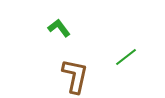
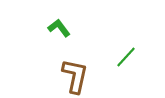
green line: rotated 10 degrees counterclockwise
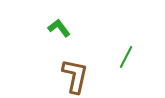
green line: rotated 15 degrees counterclockwise
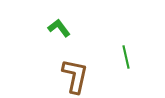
green line: rotated 40 degrees counterclockwise
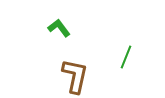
green line: rotated 35 degrees clockwise
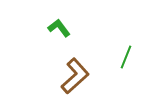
brown L-shape: rotated 36 degrees clockwise
